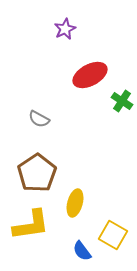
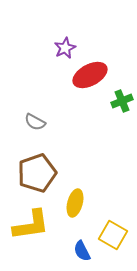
purple star: moved 19 px down
green cross: rotated 35 degrees clockwise
gray semicircle: moved 4 px left, 3 px down
brown pentagon: rotated 15 degrees clockwise
blue semicircle: rotated 10 degrees clockwise
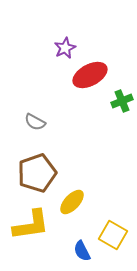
yellow ellipse: moved 3 px left, 1 px up; rotated 28 degrees clockwise
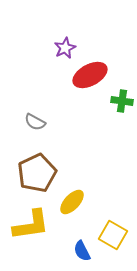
green cross: rotated 30 degrees clockwise
brown pentagon: rotated 6 degrees counterclockwise
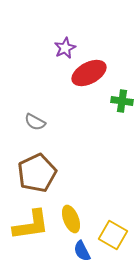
red ellipse: moved 1 px left, 2 px up
yellow ellipse: moved 1 px left, 17 px down; rotated 64 degrees counterclockwise
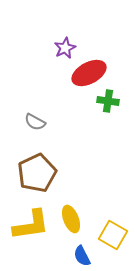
green cross: moved 14 px left
blue semicircle: moved 5 px down
